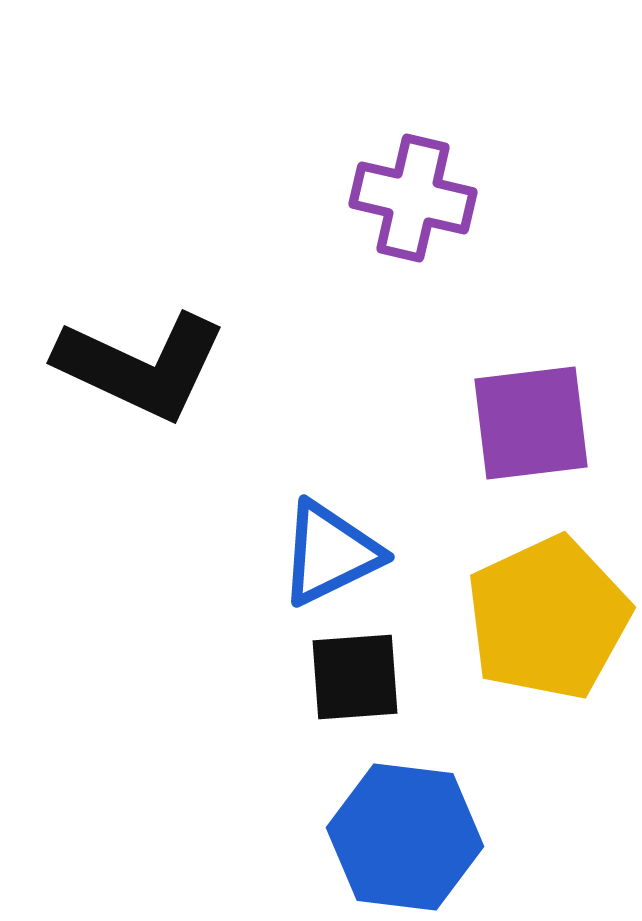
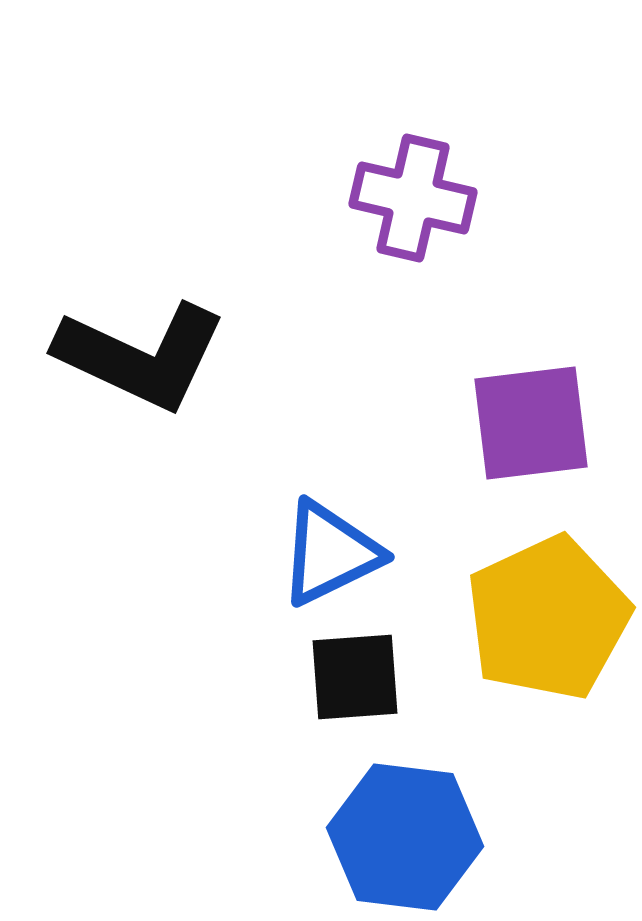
black L-shape: moved 10 px up
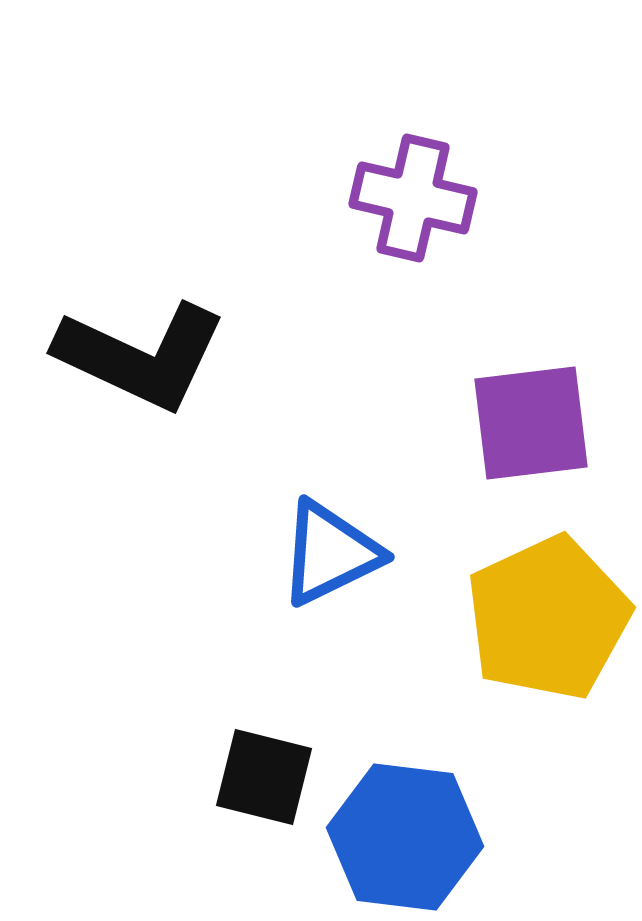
black square: moved 91 px left, 100 px down; rotated 18 degrees clockwise
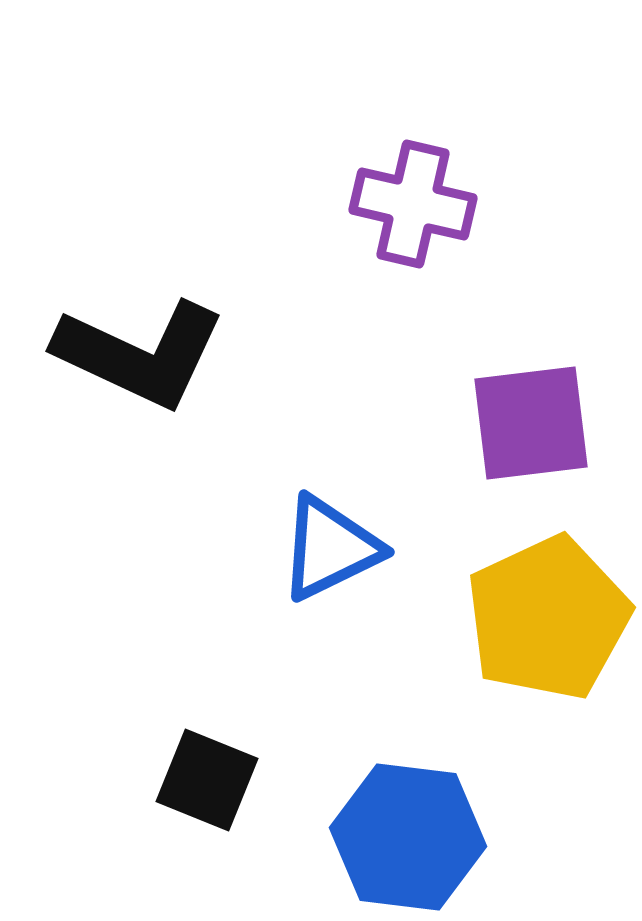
purple cross: moved 6 px down
black L-shape: moved 1 px left, 2 px up
blue triangle: moved 5 px up
black square: moved 57 px left, 3 px down; rotated 8 degrees clockwise
blue hexagon: moved 3 px right
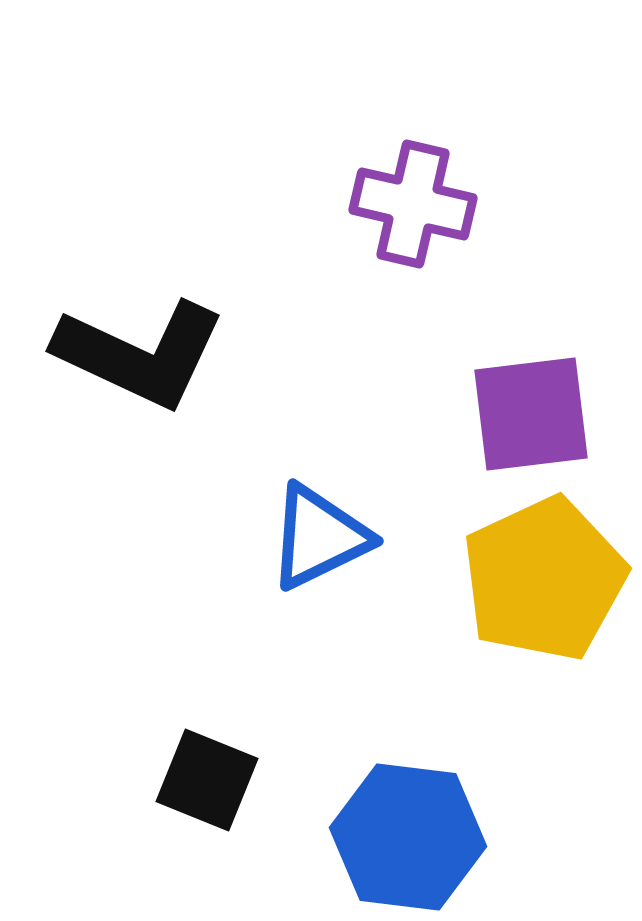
purple square: moved 9 px up
blue triangle: moved 11 px left, 11 px up
yellow pentagon: moved 4 px left, 39 px up
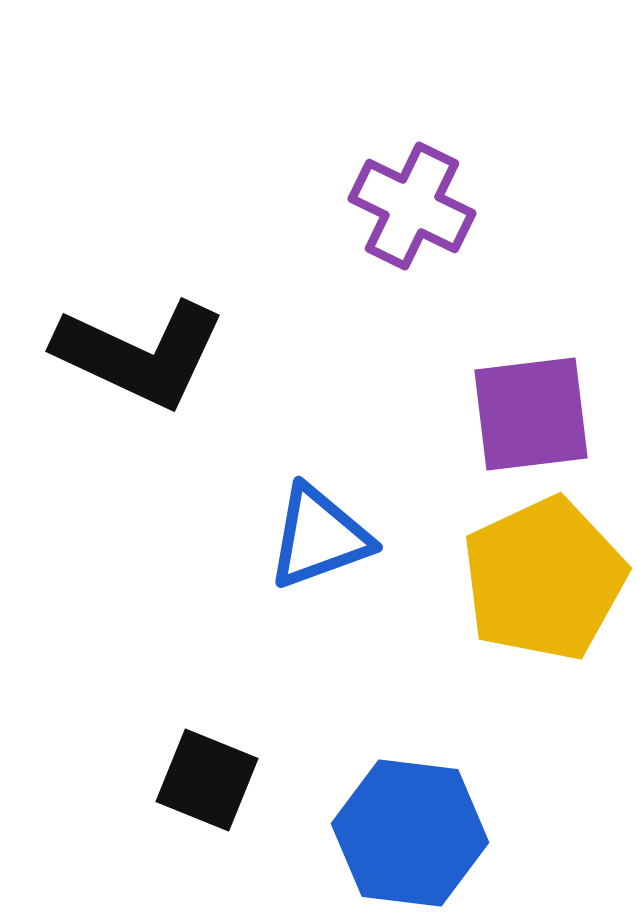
purple cross: moved 1 px left, 2 px down; rotated 13 degrees clockwise
blue triangle: rotated 6 degrees clockwise
blue hexagon: moved 2 px right, 4 px up
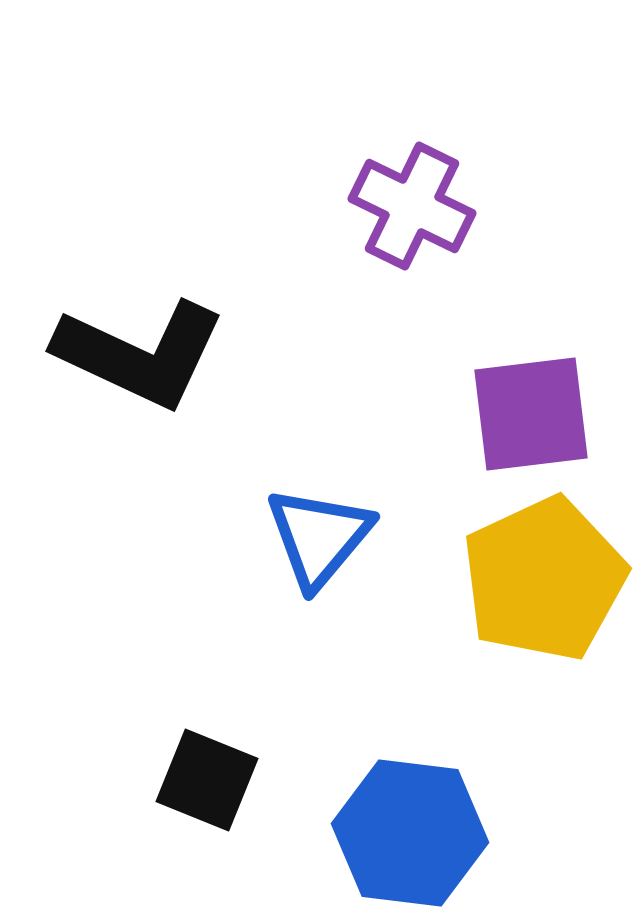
blue triangle: rotated 30 degrees counterclockwise
